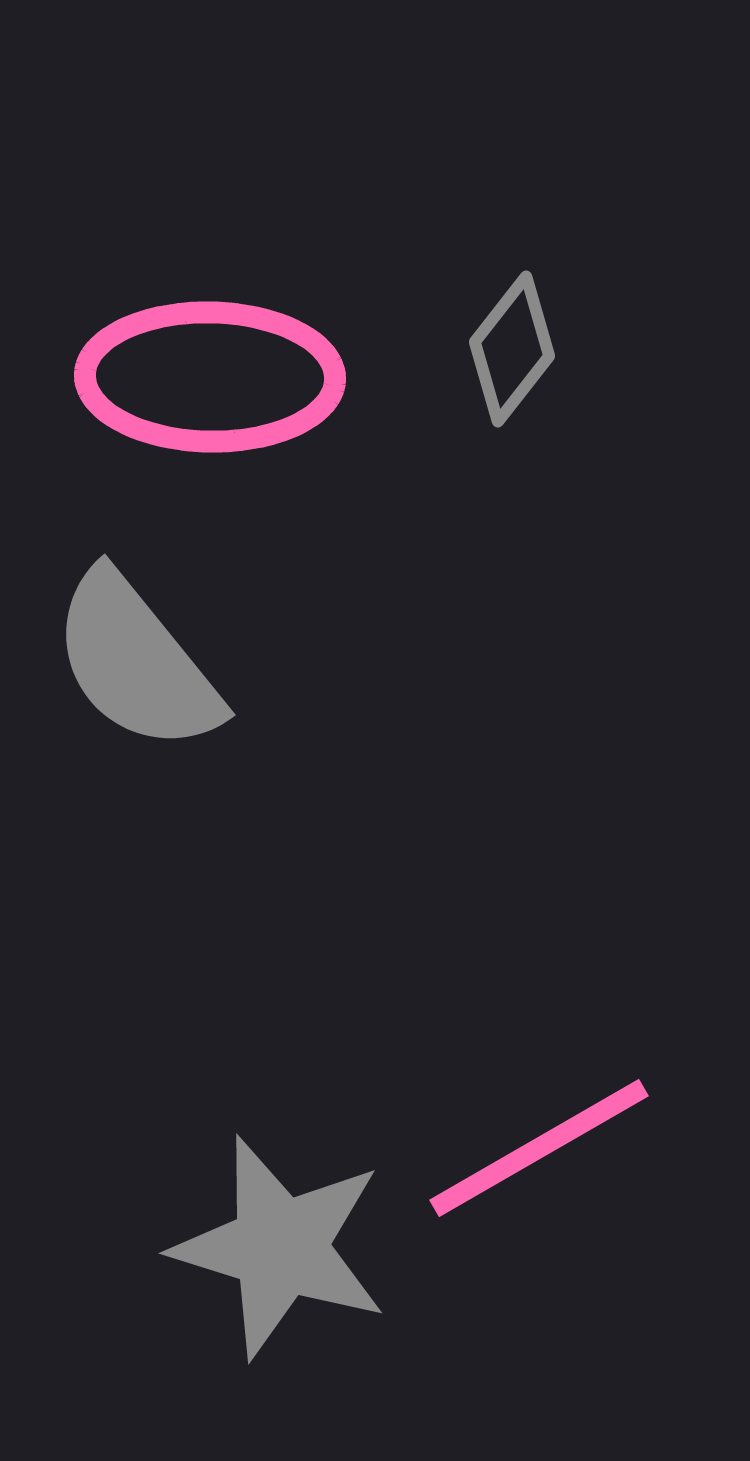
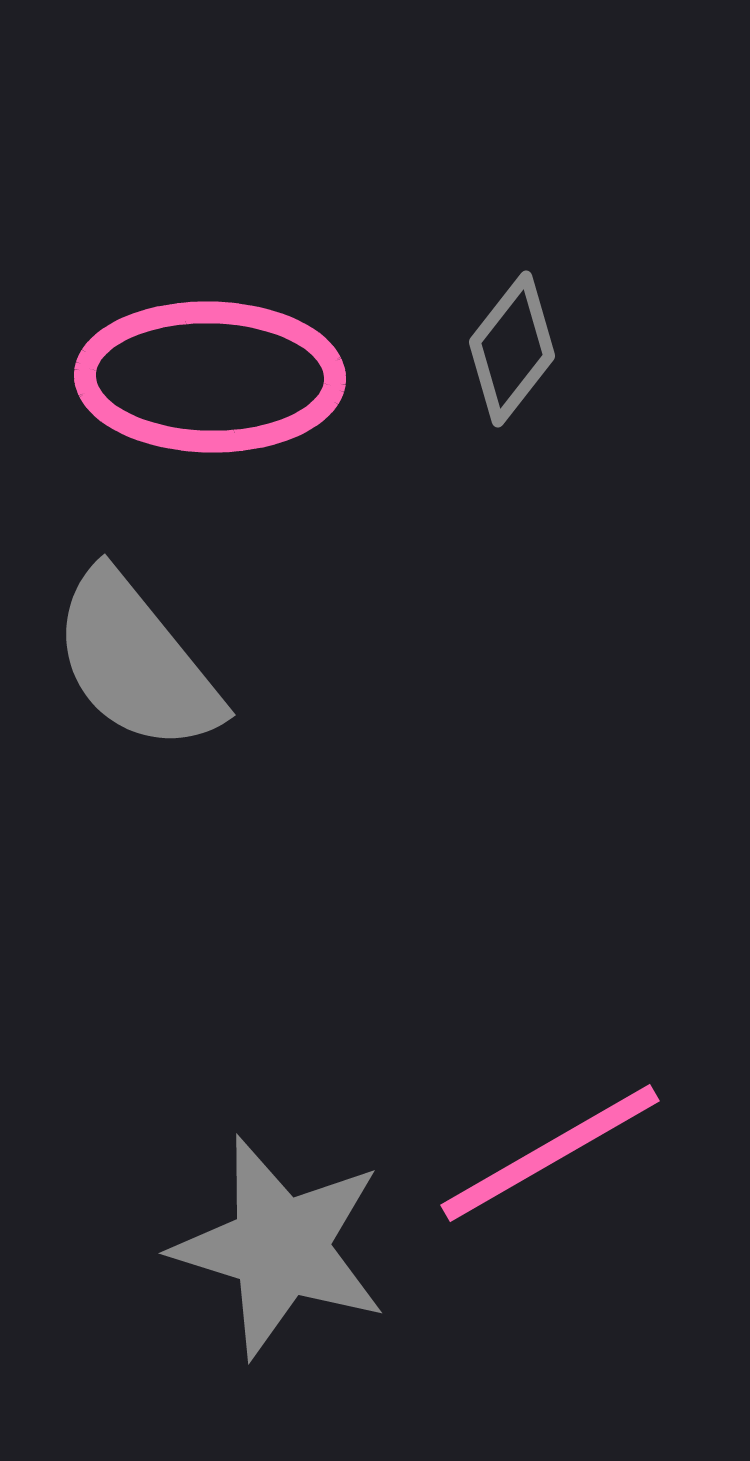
pink line: moved 11 px right, 5 px down
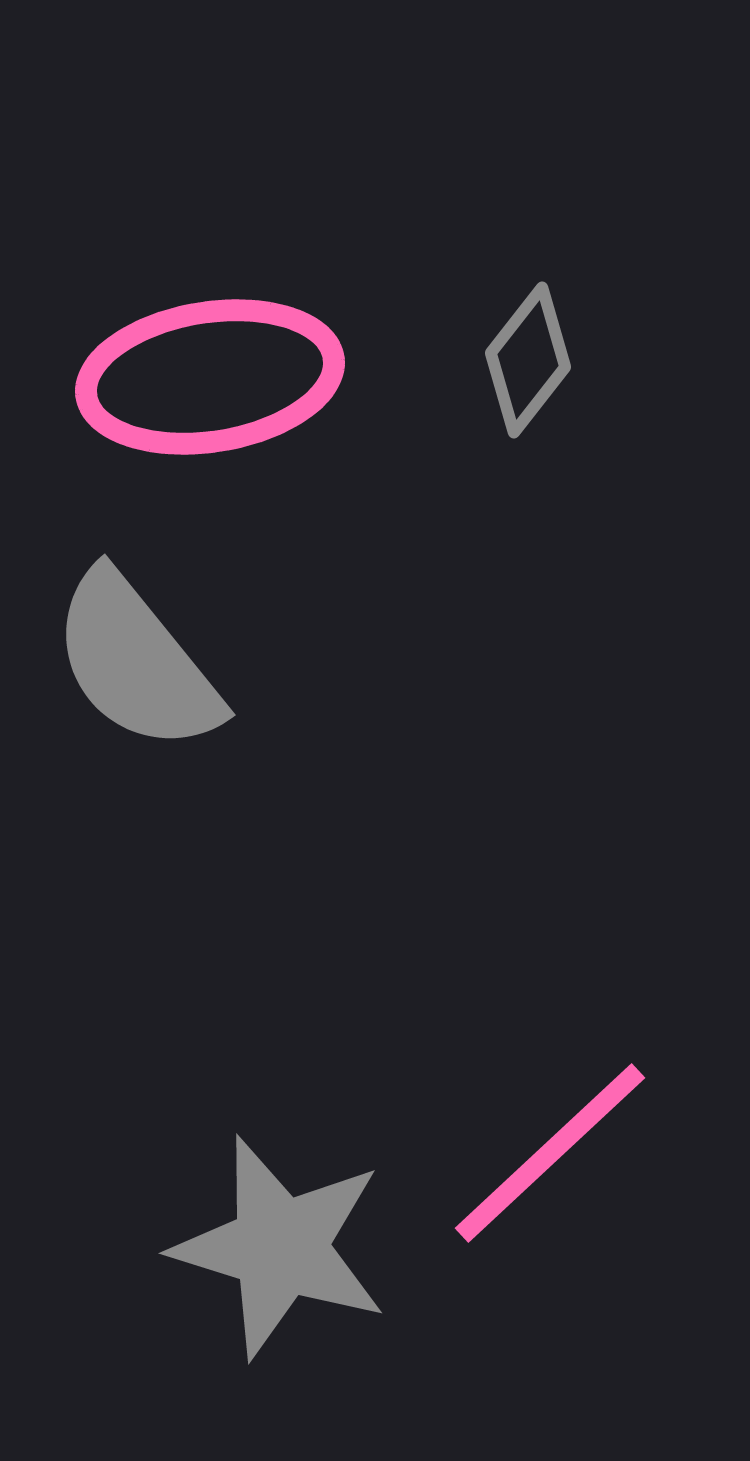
gray diamond: moved 16 px right, 11 px down
pink ellipse: rotated 10 degrees counterclockwise
pink line: rotated 13 degrees counterclockwise
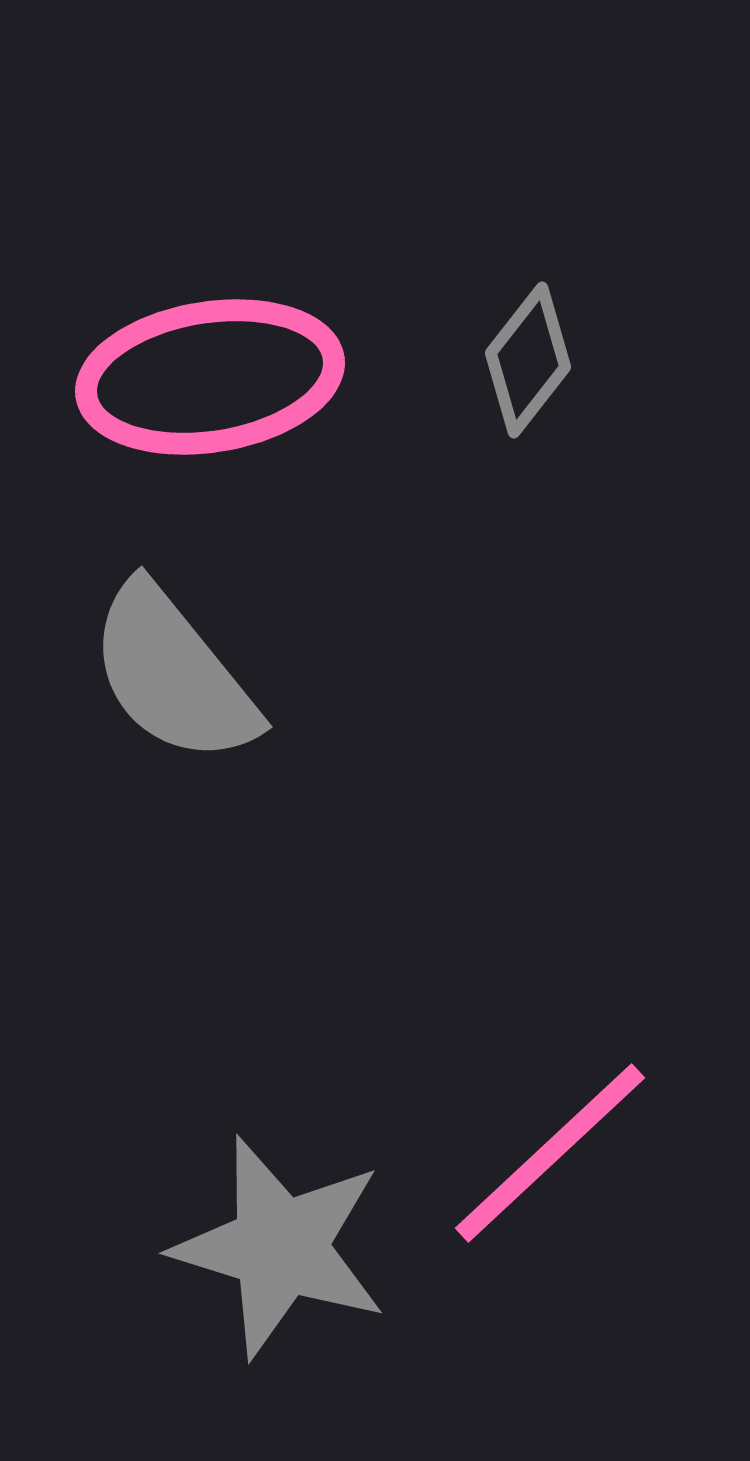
gray semicircle: moved 37 px right, 12 px down
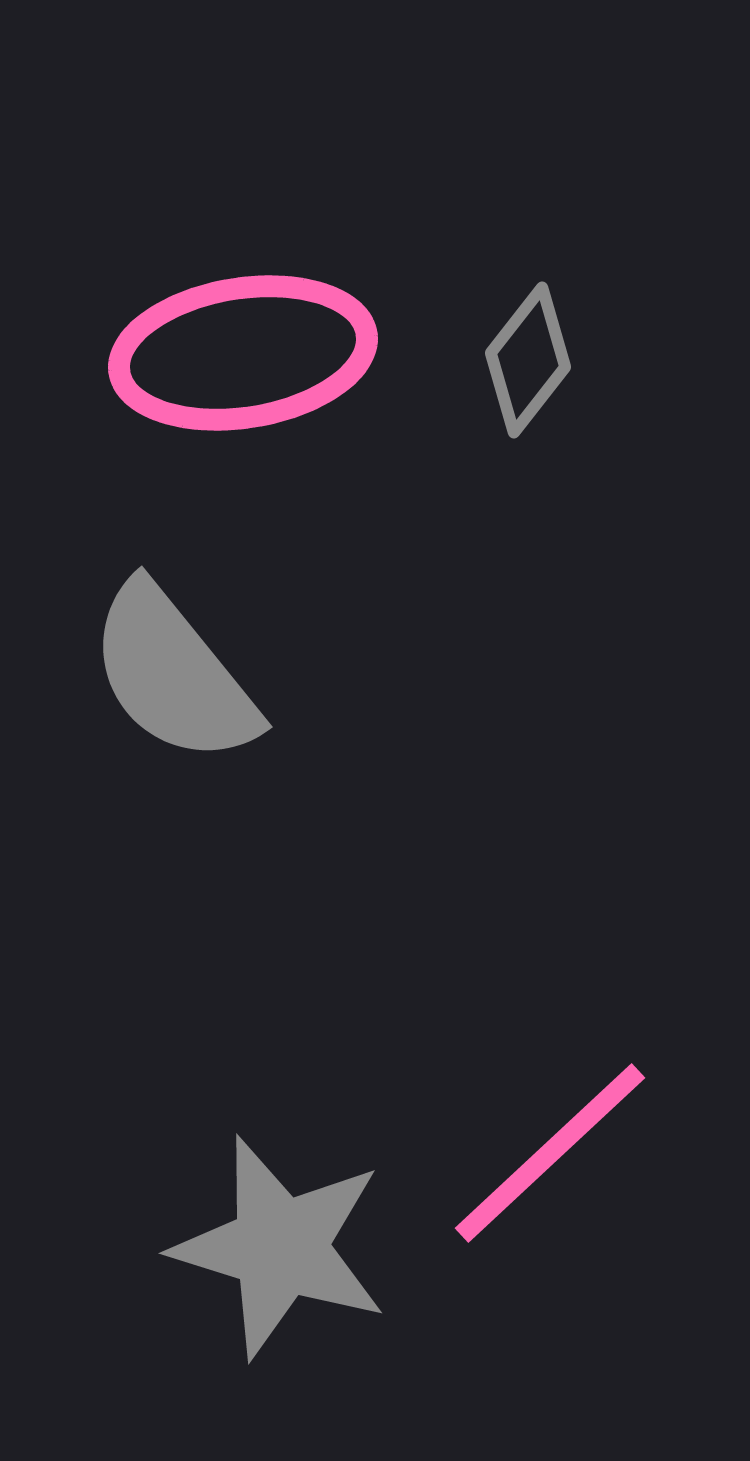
pink ellipse: moved 33 px right, 24 px up
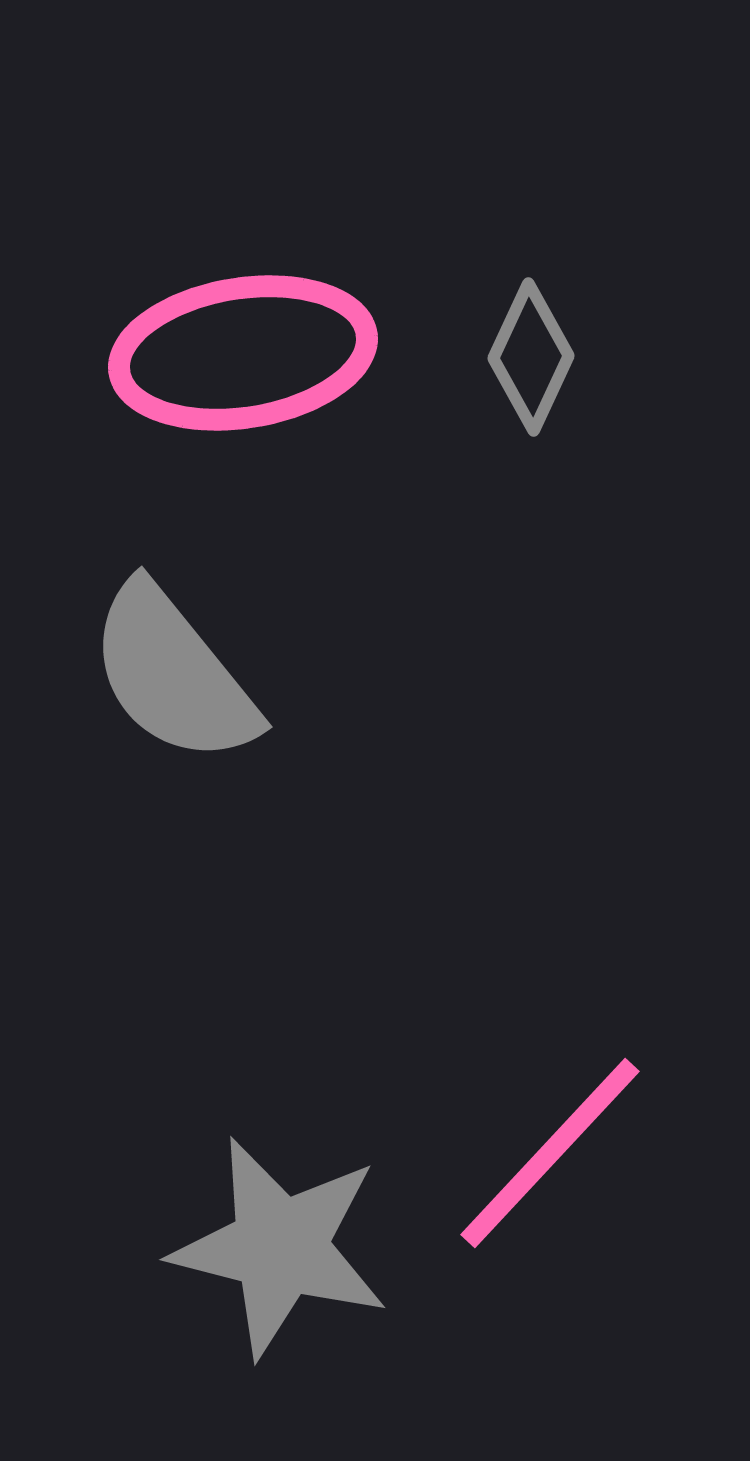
gray diamond: moved 3 px right, 3 px up; rotated 13 degrees counterclockwise
pink line: rotated 4 degrees counterclockwise
gray star: rotated 3 degrees counterclockwise
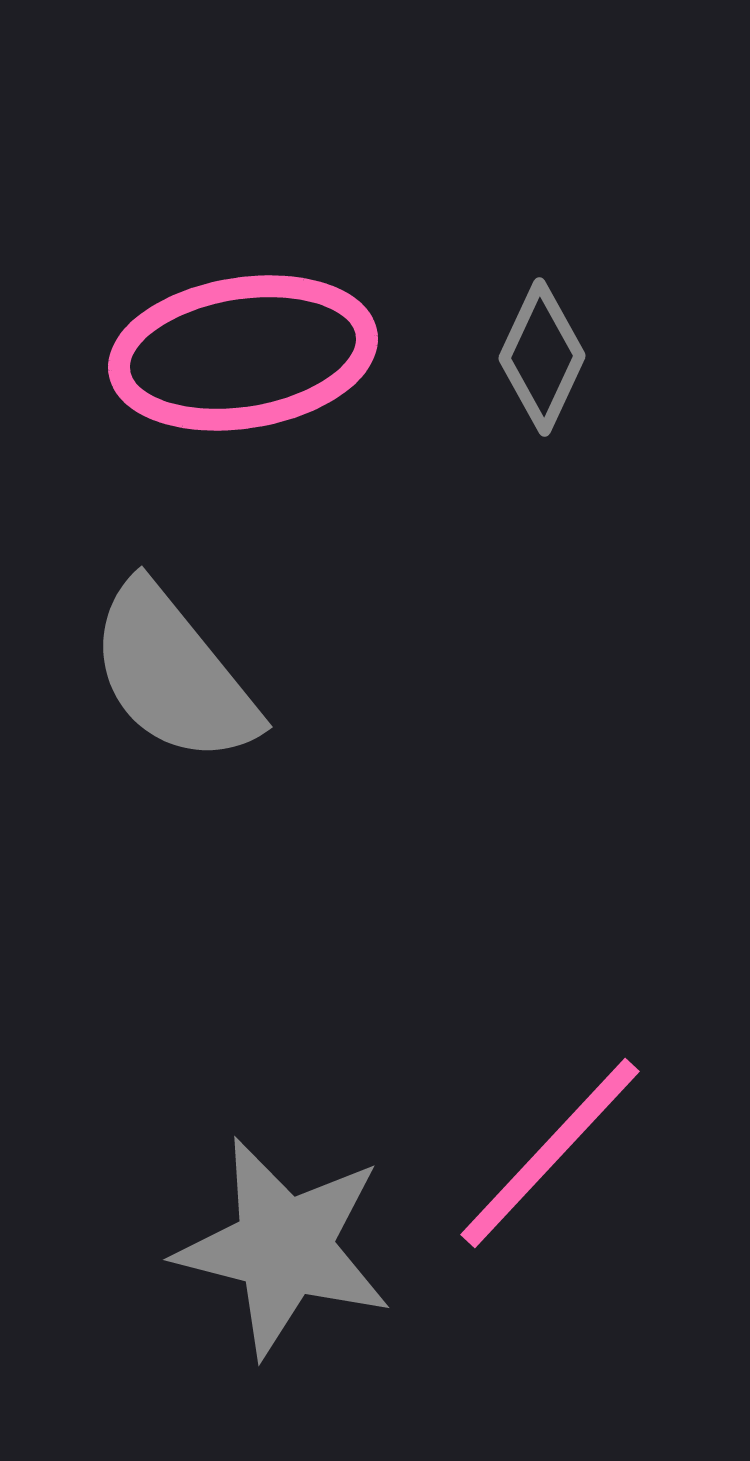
gray diamond: moved 11 px right
gray star: moved 4 px right
